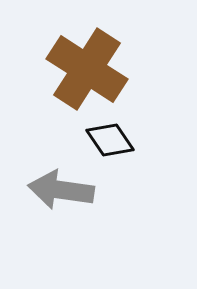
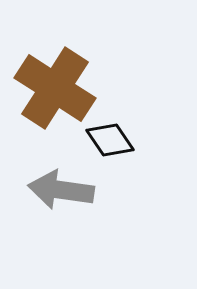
brown cross: moved 32 px left, 19 px down
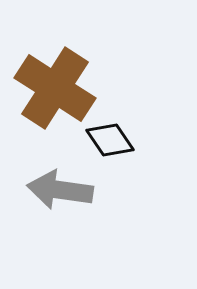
gray arrow: moved 1 px left
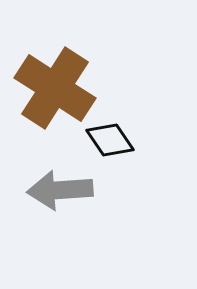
gray arrow: rotated 12 degrees counterclockwise
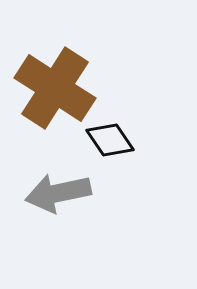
gray arrow: moved 2 px left, 3 px down; rotated 8 degrees counterclockwise
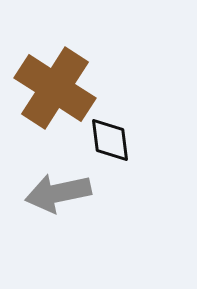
black diamond: rotated 27 degrees clockwise
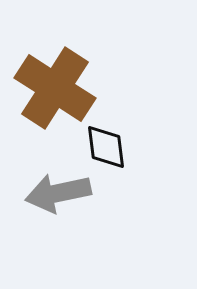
black diamond: moved 4 px left, 7 px down
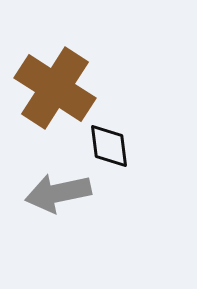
black diamond: moved 3 px right, 1 px up
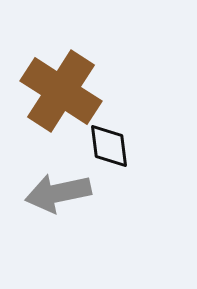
brown cross: moved 6 px right, 3 px down
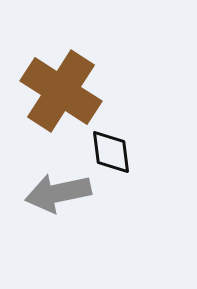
black diamond: moved 2 px right, 6 px down
